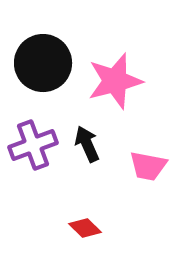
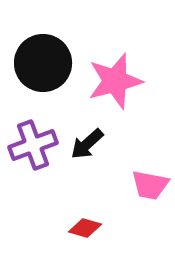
black arrow: rotated 108 degrees counterclockwise
pink trapezoid: moved 2 px right, 19 px down
red diamond: rotated 28 degrees counterclockwise
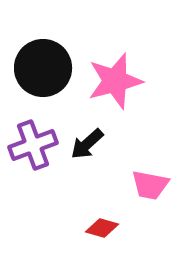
black circle: moved 5 px down
red diamond: moved 17 px right
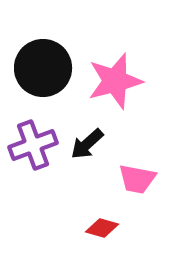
pink trapezoid: moved 13 px left, 6 px up
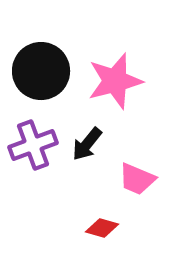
black circle: moved 2 px left, 3 px down
black arrow: rotated 9 degrees counterclockwise
pink trapezoid: rotated 12 degrees clockwise
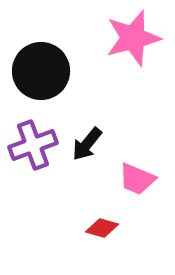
pink star: moved 18 px right, 43 px up
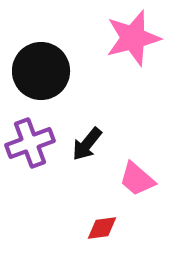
purple cross: moved 3 px left, 2 px up
pink trapezoid: rotated 18 degrees clockwise
red diamond: rotated 24 degrees counterclockwise
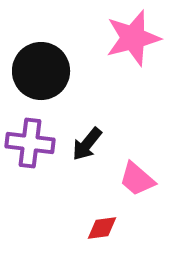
purple cross: rotated 27 degrees clockwise
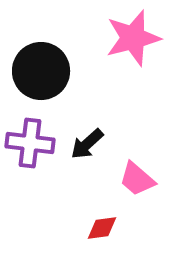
black arrow: rotated 9 degrees clockwise
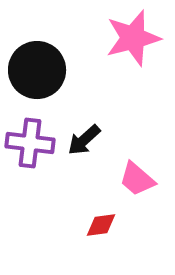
black circle: moved 4 px left, 1 px up
black arrow: moved 3 px left, 4 px up
red diamond: moved 1 px left, 3 px up
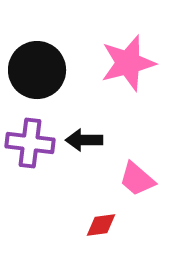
pink star: moved 5 px left, 25 px down
black arrow: rotated 42 degrees clockwise
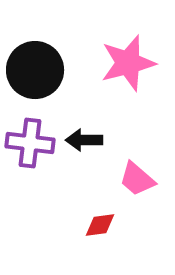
black circle: moved 2 px left
red diamond: moved 1 px left
